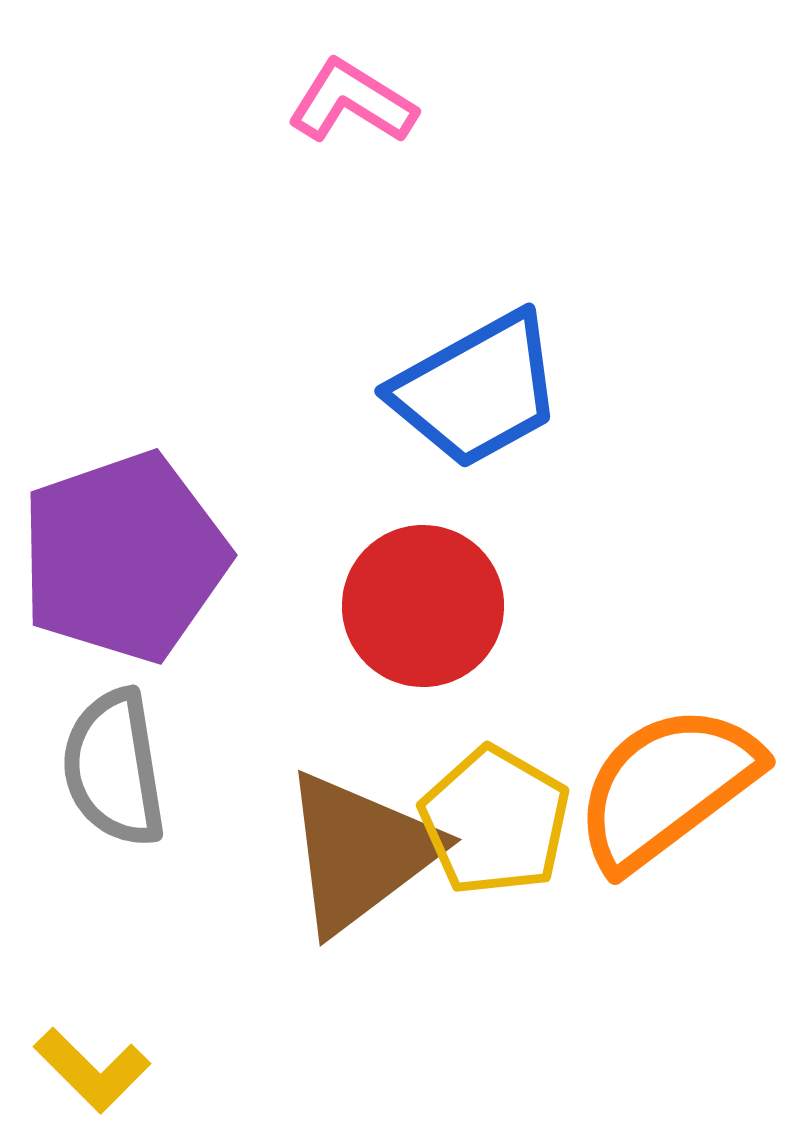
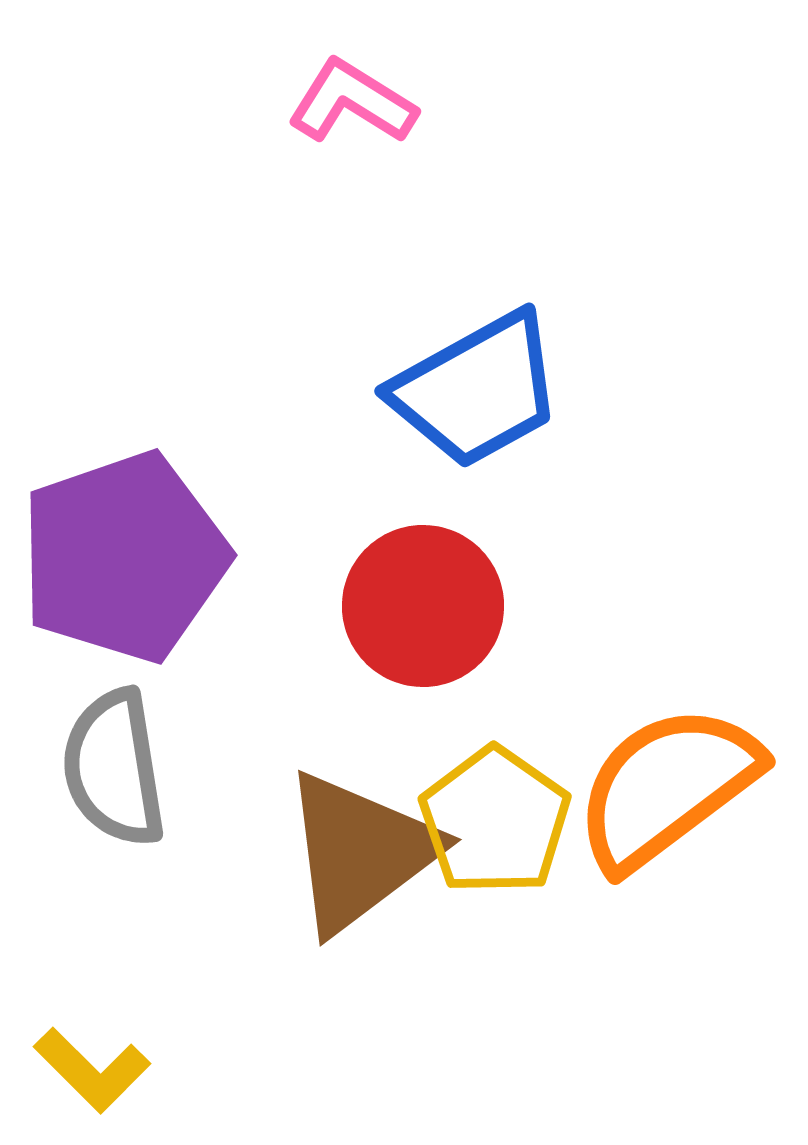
yellow pentagon: rotated 5 degrees clockwise
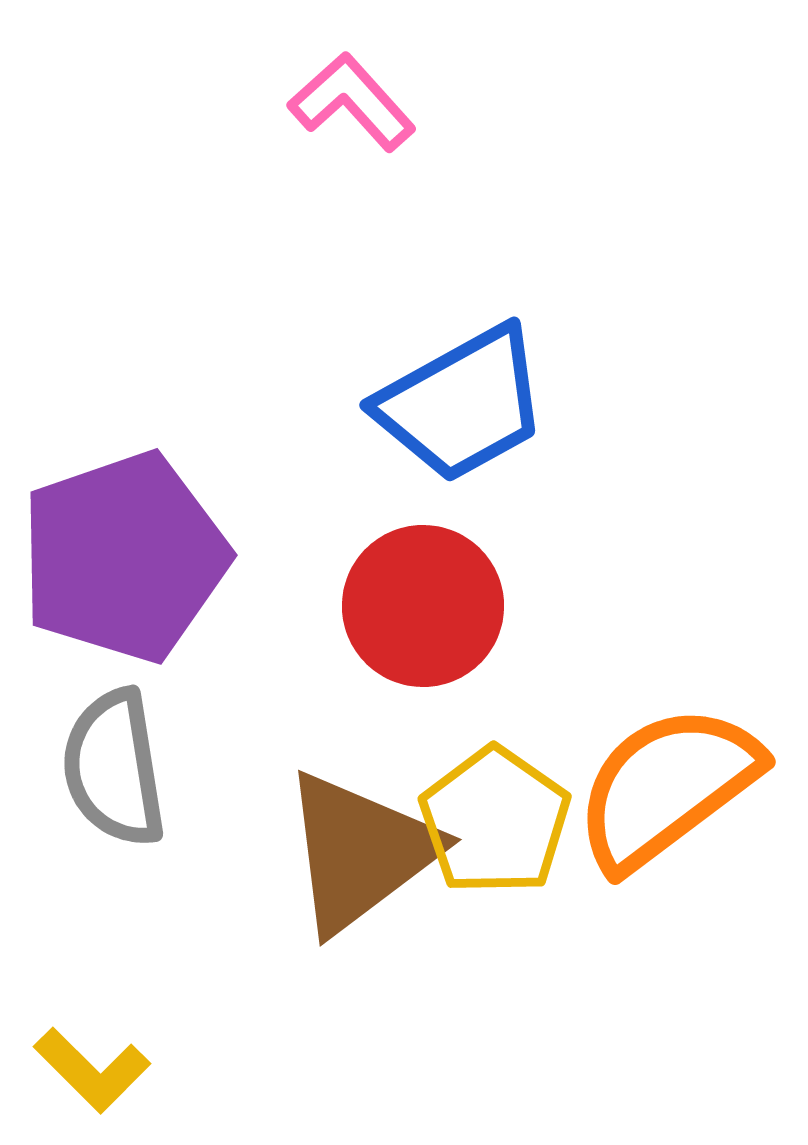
pink L-shape: rotated 16 degrees clockwise
blue trapezoid: moved 15 px left, 14 px down
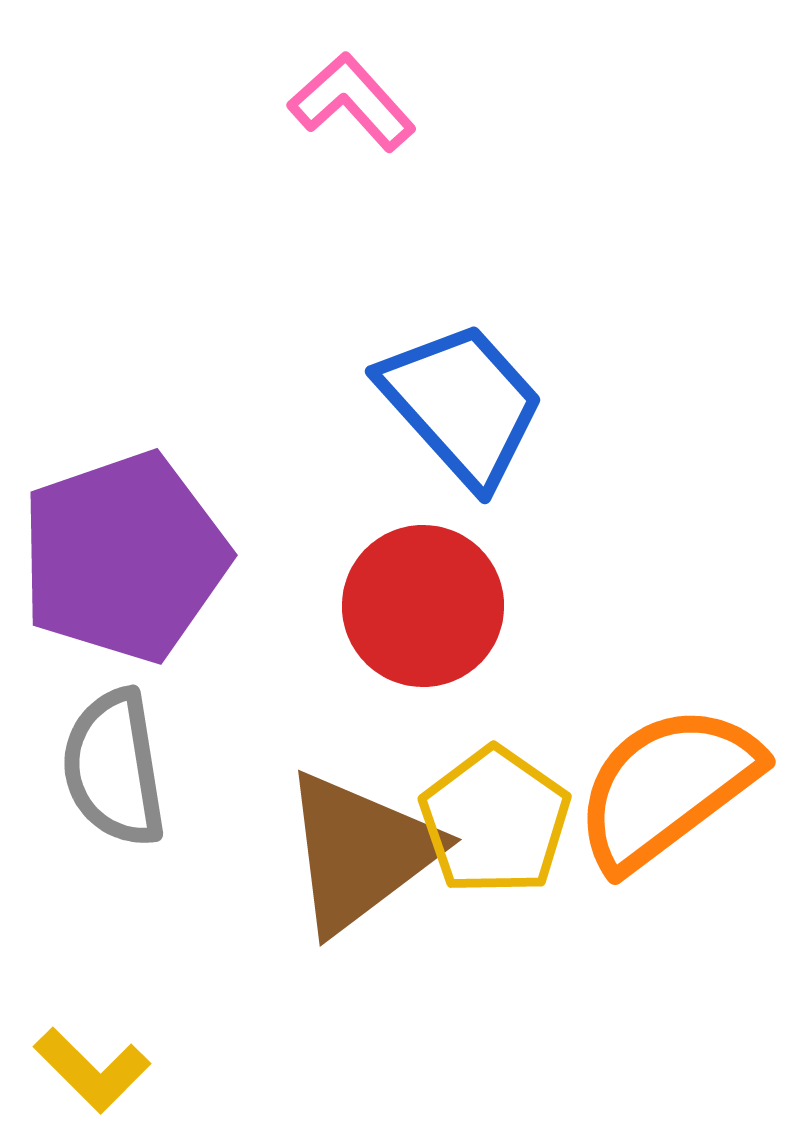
blue trapezoid: rotated 103 degrees counterclockwise
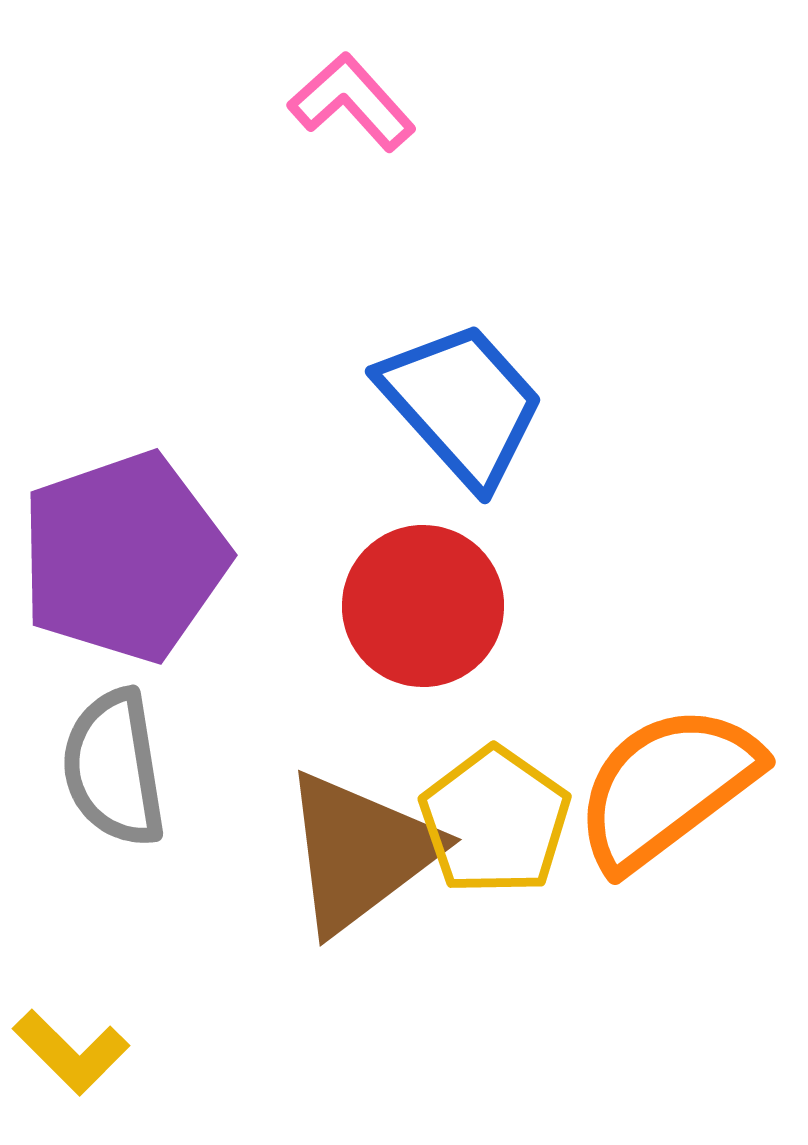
yellow L-shape: moved 21 px left, 18 px up
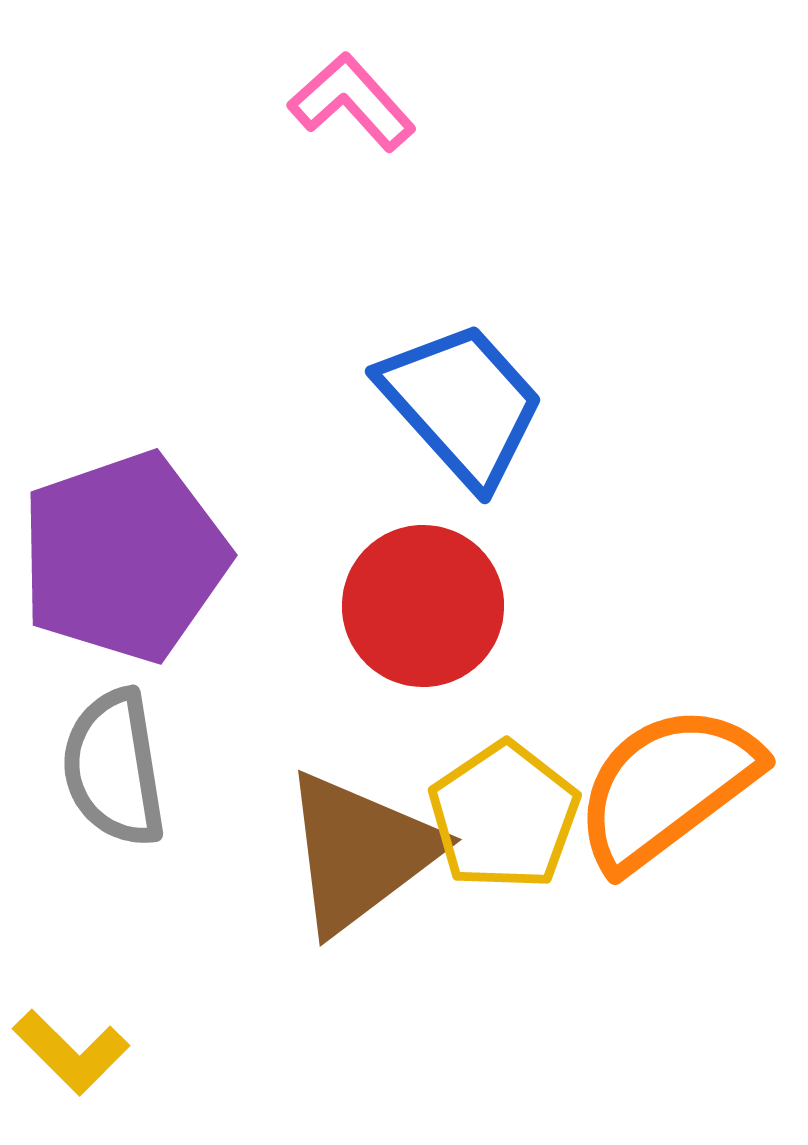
yellow pentagon: moved 9 px right, 5 px up; rotated 3 degrees clockwise
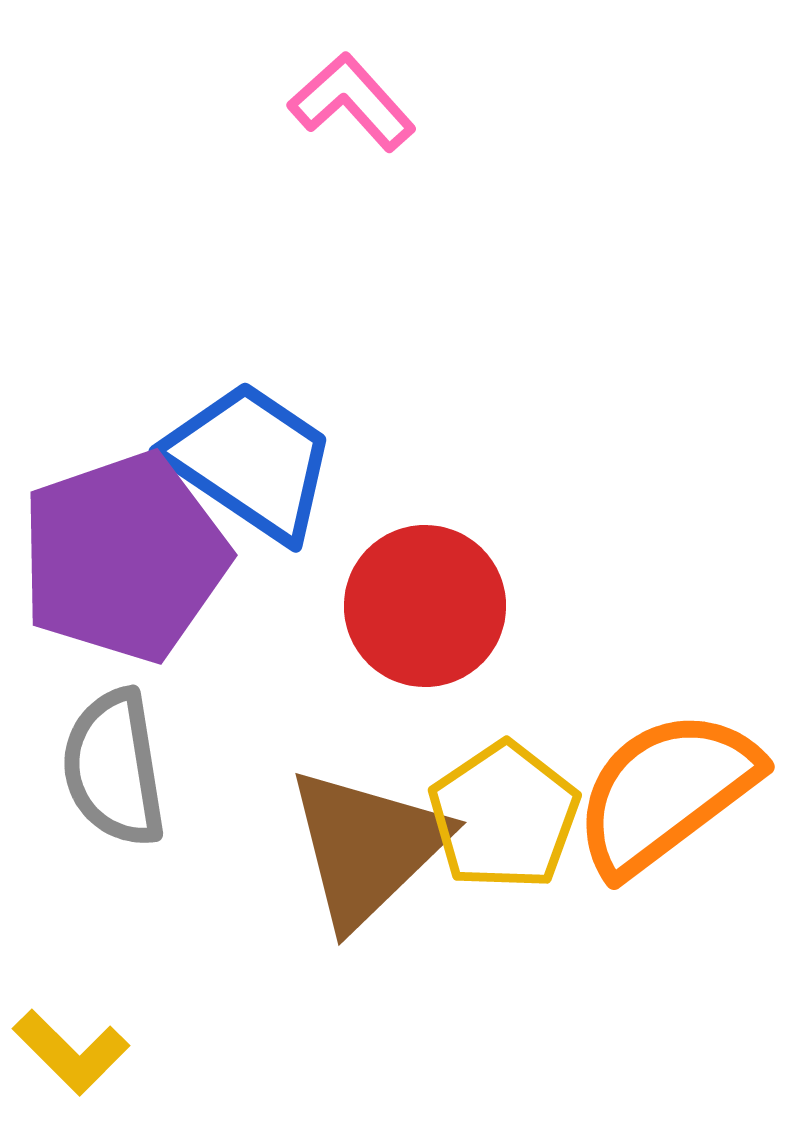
blue trapezoid: moved 211 px left, 57 px down; rotated 14 degrees counterclockwise
red circle: moved 2 px right
orange semicircle: moved 1 px left, 5 px down
brown triangle: moved 7 px right, 5 px up; rotated 7 degrees counterclockwise
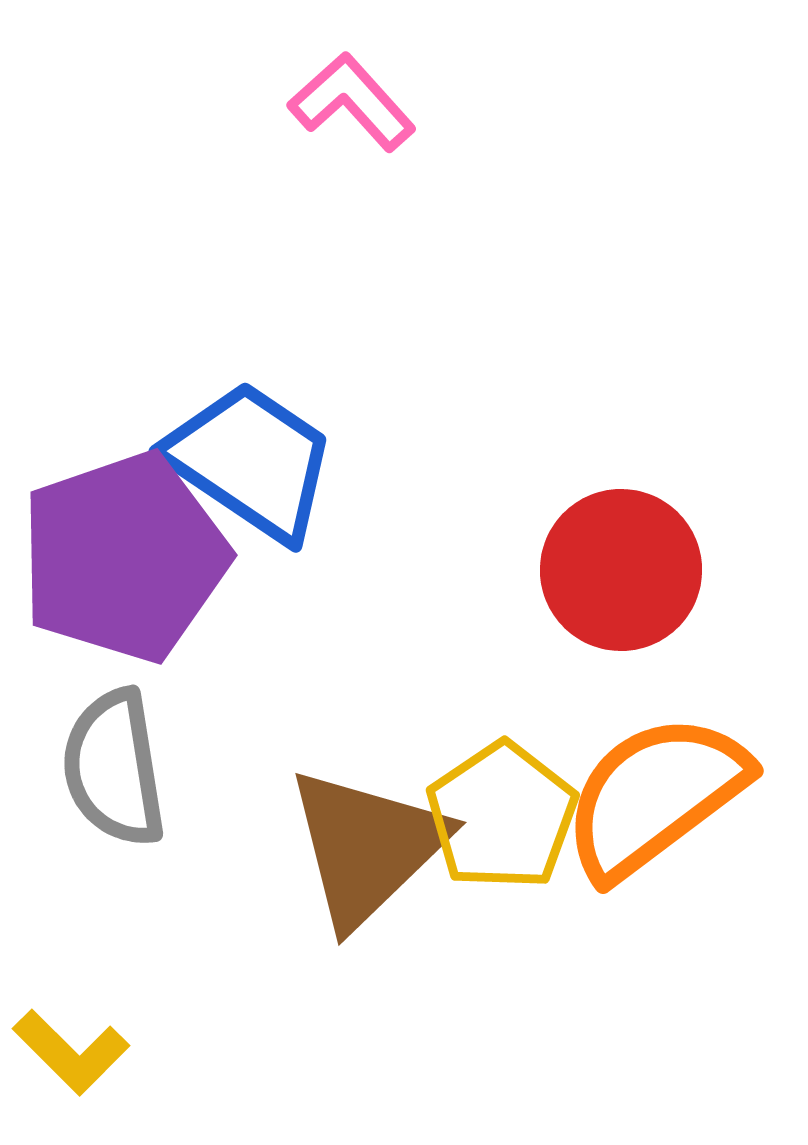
red circle: moved 196 px right, 36 px up
orange semicircle: moved 11 px left, 4 px down
yellow pentagon: moved 2 px left
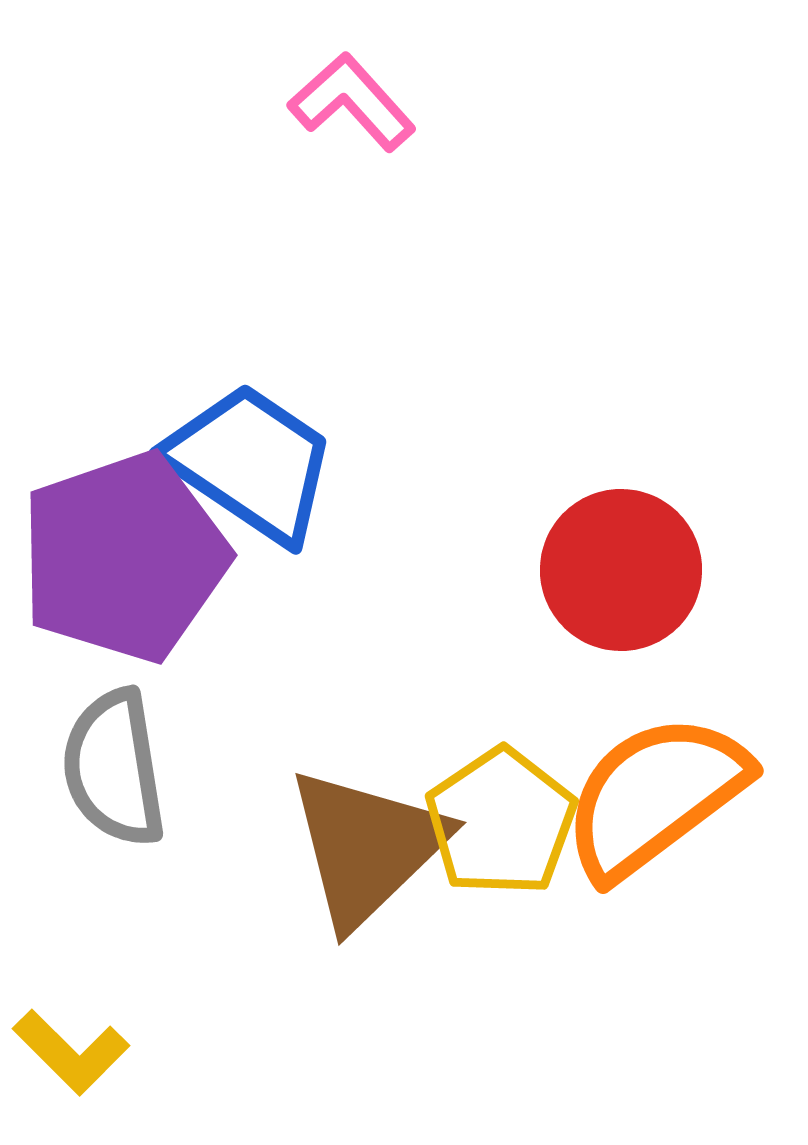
blue trapezoid: moved 2 px down
yellow pentagon: moved 1 px left, 6 px down
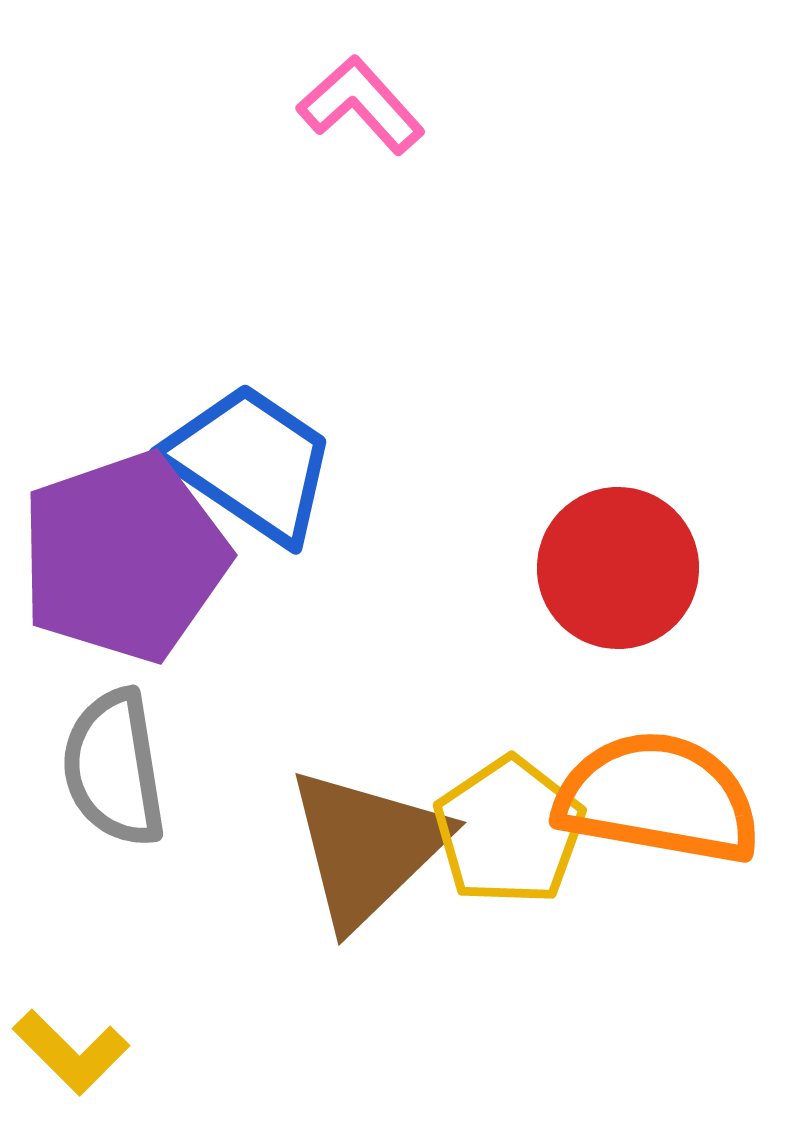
pink L-shape: moved 9 px right, 3 px down
red circle: moved 3 px left, 2 px up
orange semicircle: moved 3 px right, 2 px down; rotated 47 degrees clockwise
yellow pentagon: moved 8 px right, 9 px down
